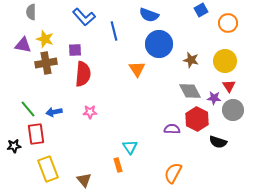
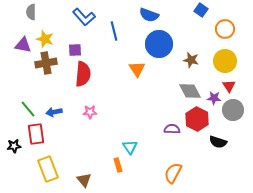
blue square: rotated 24 degrees counterclockwise
orange circle: moved 3 px left, 6 px down
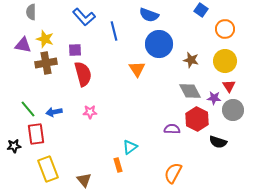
red semicircle: rotated 20 degrees counterclockwise
cyan triangle: rotated 28 degrees clockwise
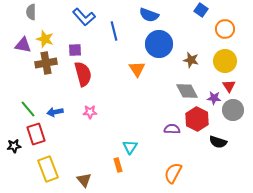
gray diamond: moved 3 px left
blue arrow: moved 1 px right
red rectangle: rotated 10 degrees counterclockwise
cyan triangle: rotated 21 degrees counterclockwise
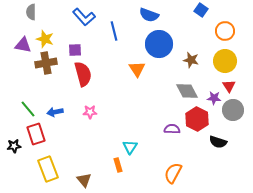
orange circle: moved 2 px down
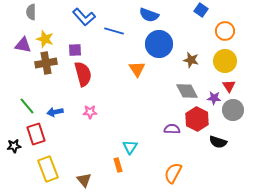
blue line: rotated 60 degrees counterclockwise
green line: moved 1 px left, 3 px up
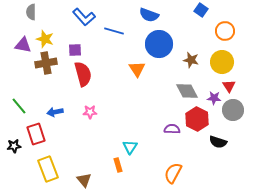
yellow circle: moved 3 px left, 1 px down
green line: moved 8 px left
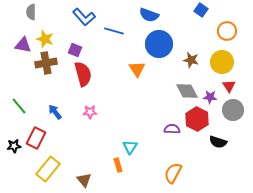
orange circle: moved 2 px right
purple square: rotated 24 degrees clockwise
purple star: moved 4 px left, 1 px up
blue arrow: rotated 63 degrees clockwise
red rectangle: moved 4 px down; rotated 45 degrees clockwise
yellow rectangle: rotated 60 degrees clockwise
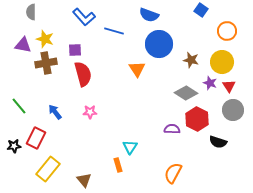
purple square: rotated 24 degrees counterclockwise
gray diamond: moved 1 px left, 2 px down; rotated 30 degrees counterclockwise
purple star: moved 14 px up; rotated 16 degrees clockwise
